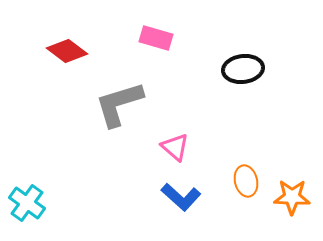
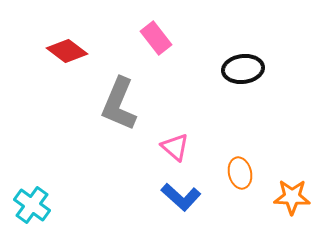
pink rectangle: rotated 36 degrees clockwise
gray L-shape: rotated 50 degrees counterclockwise
orange ellipse: moved 6 px left, 8 px up
cyan cross: moved 5 px right, 2 px down
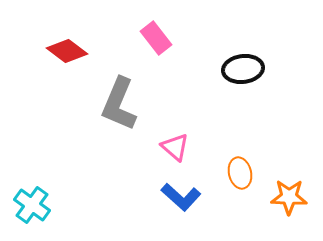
orange star: moved 3 px left
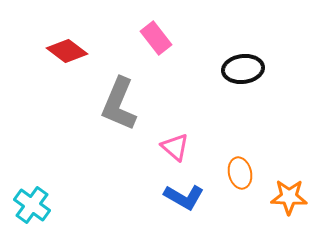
blue L-shape: moved 3 px right; rotated 12 degrees counterclockwise
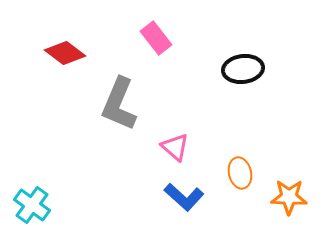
red diamond: moved 2 px left, 2 px down
blue L-shape: rotated 12 degrees clockwise
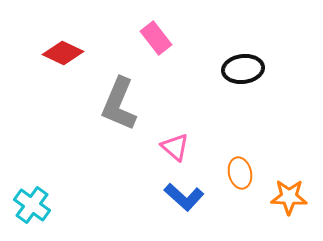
red diamond: moved 2 px left; rotated 12 degrees counterclockwise
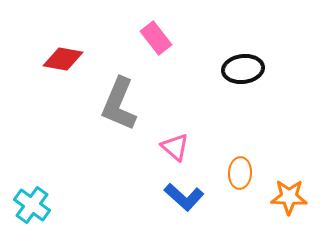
red diamond: moved 6 px down; rotated 15 degrees counterclockwise
orange ellipse: rotated 16 degrees clockwise
